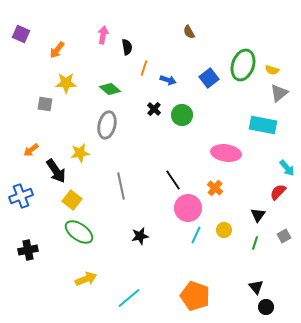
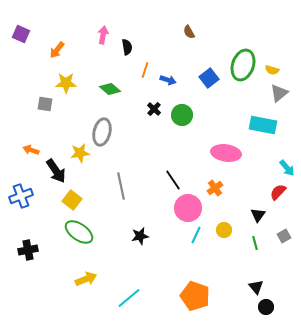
orange line at (144, 68): moved 1 px right, 2 px down
gray ellipse at (107, 125): moved 5 px left, 7 px down
orange arrow at (31, 150): rotated 56 degrees clockwise
orange cross at (215, 188): rotated 14 degrees clockwise
green line at (255, 243): rotated 32 degrees counterclockwise
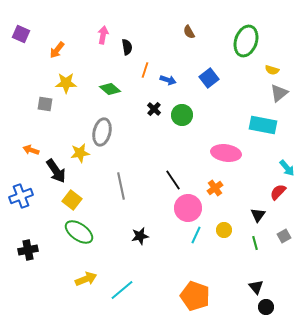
green ellipse at (243, 65): moved 3 px right, 24 px up
cyan line at (129, 298): moved 7 px left, 8 px up
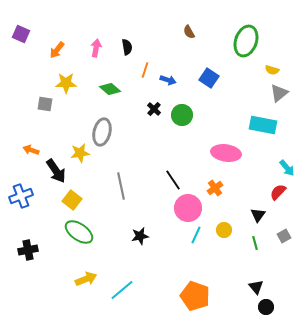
pink arrow at (103, 35): moved 7 px left, 13 px down
blue square at (209, 78): rotated 18 degrees counterclockwise
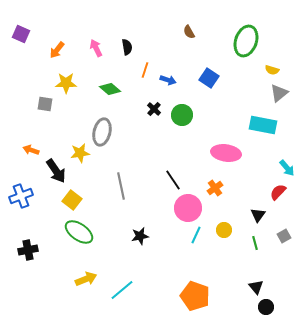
pink arrow at (96, 48): rotated 36 degrees counterclockwise
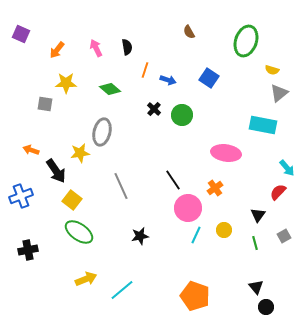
gray line at (121, 186): rotated 12 degrees counterclockwise
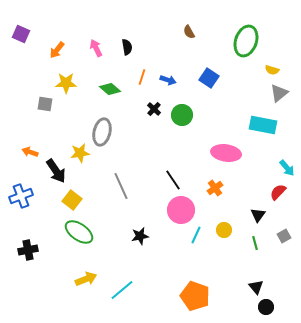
orange line at (145, 70): moved 3 px left, 7 px down
orange arrow at (31, 150): moved 1 px left, 2 px down
pink circle at (188, 208): moved 7 px left, 2 px down
